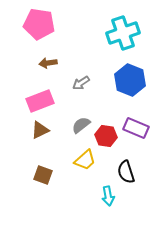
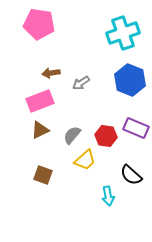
brown arrow: moved 3 px right, 10 px down
gray semicircle: moved 9 px left, 10 px down; rotated 12 degrees counterclockwise
black semicircle: moved 5 px right, 3 px down; rotated 30 degrees counterclockwise
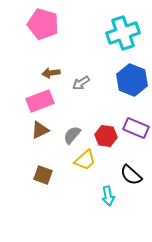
pink pentagon: moved 4 px right; rotated 8 degrees clockwise
blue hexagon: moved 2 px right
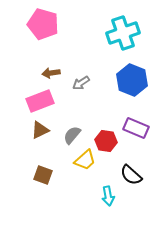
red hexagon: moved 5 px down
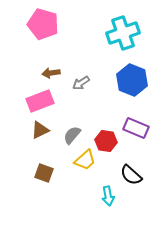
brown square: moved 1 px right, 2 px up
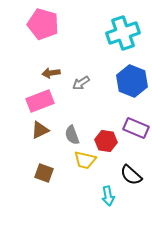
blue hexagon: moved 1 px down
gray semicircle: rotated 60 degrees counterclockwise
yellow trapezoid: rotated 55 degrees clockwise
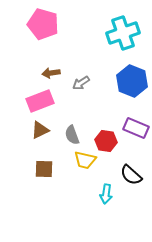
brown square: moved 4 px up; rotated 18 degrees counterclockwise
cyan arrow: moved 2 px left, 2 px up; rotated 18 degrees clockwise
